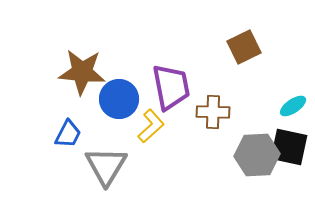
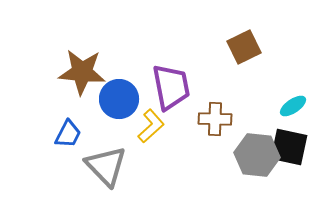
brown cross: moved 2 px right, 7 px down
gray hexagon: rotated 9 degrees clockwise
gray triangle: rotated 15 degrees counterclockwise
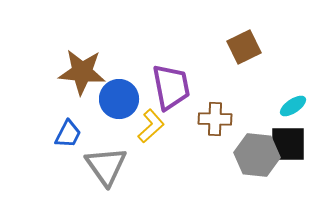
black square: moved 1 px left, 3 px up; rotated 12 degrees counterclockwise
gray triangle: rotated 9 degrees clockwise
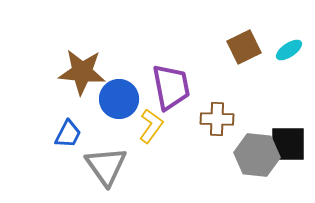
cyan ellipse: moved 4 px left, 56 px up
brown cross: moved 2 px right
yellow L-shape: rotated 12 degrees counterclockwise
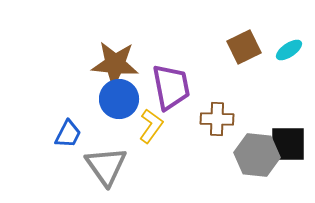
brown star: moved 33 px right, 8 px up
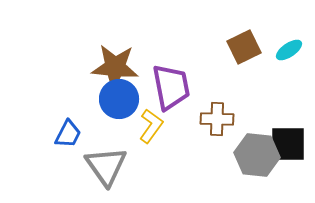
brown star: moved 3 px down
